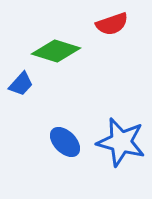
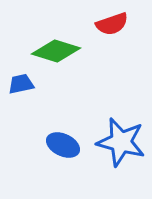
blue trapezoid: rotated 144 degrees counterclockwise
blue ellipse: moved 2 px left, 3 px down; rotated 20 degrees counterclockwise
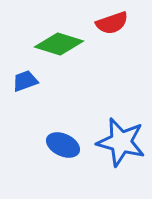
red semicircle: moved 1 px up
green diamond: moved 3 px right, 7 px up
blue trapezoid: moved 4 px right, 3 px up; rotated 8 degrees counterclockwise
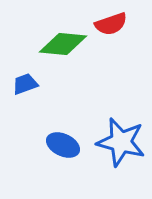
red semicircle: moved 1 px left, 1 px down
green diamond: moved 4 px right; rotated 12 degrees counterclockwise
blue trapezoid: moved 3 px down
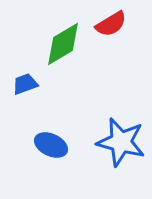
red semicircle: rotated 12 degrees counterclockwise
green diamond: rotated 36 degrees counterclockwise
blue ellipse: moved 12 px left
